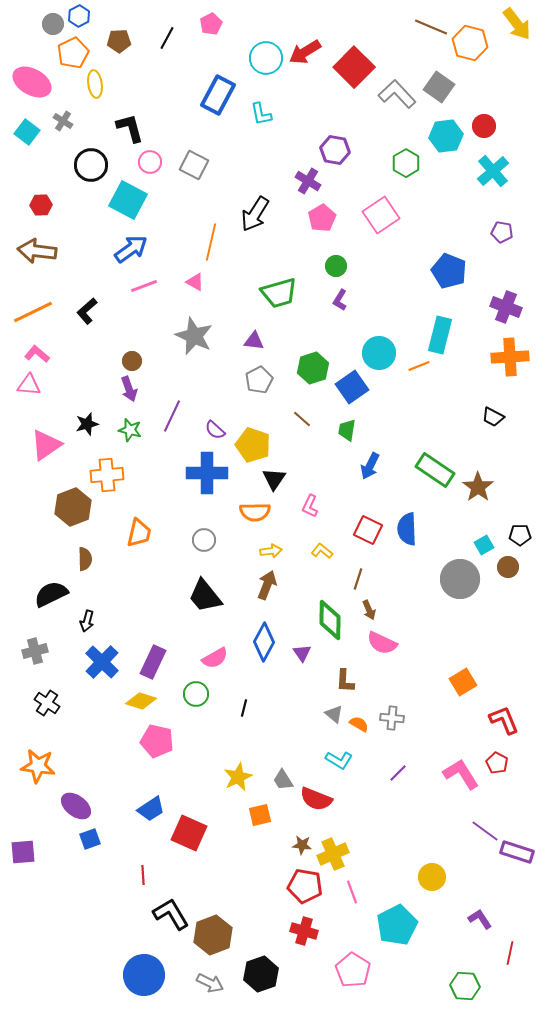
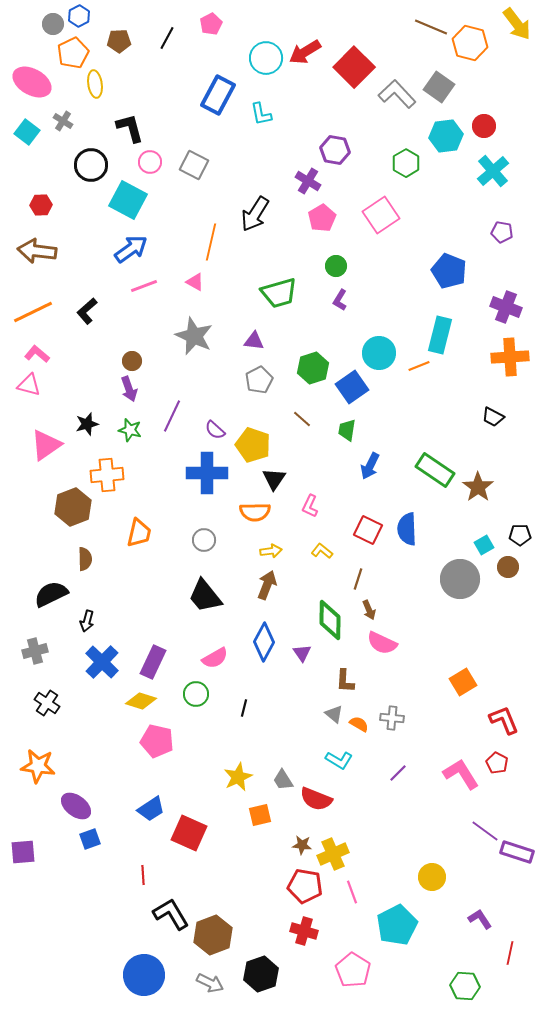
pink triangle at (29, 385): rotated 10 degrees clockwise
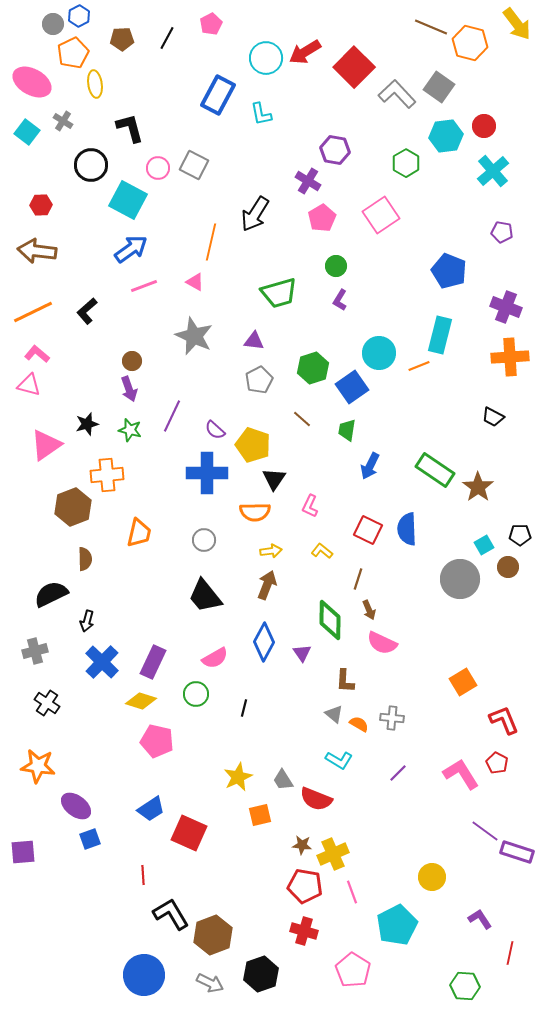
brown pentagon at (119, 41): moved 3 px right, 2 px up
pink circle at (150, 162): moved 8 px right, 6 px down
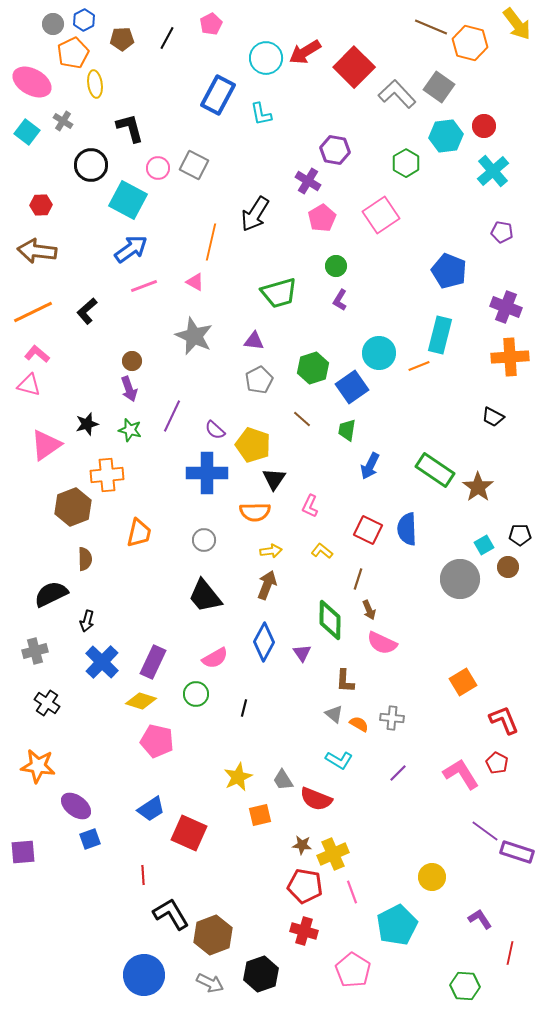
blue hexagon at (79, 16): moved 5 px right, 4 px down
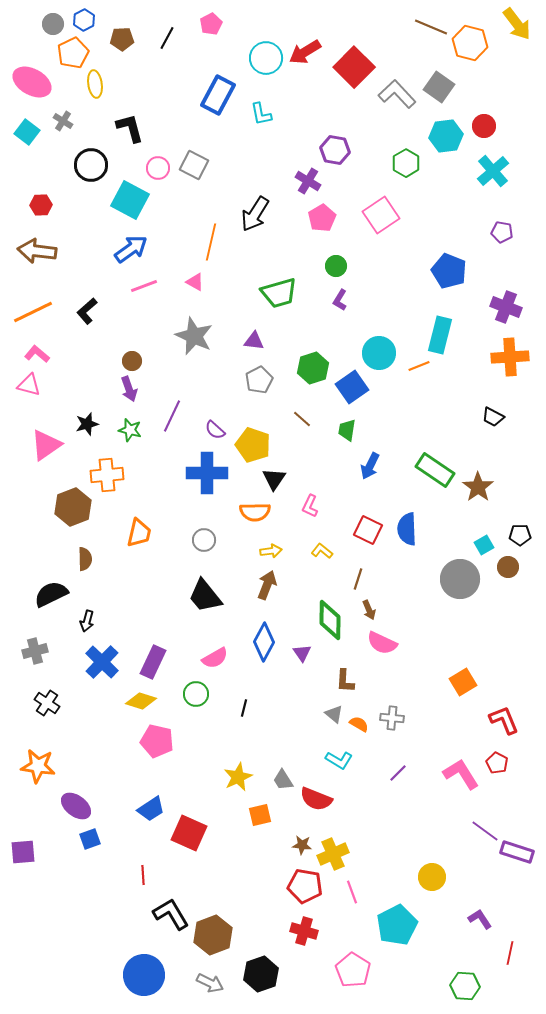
cyan square at (128, 200): moved 2 px right
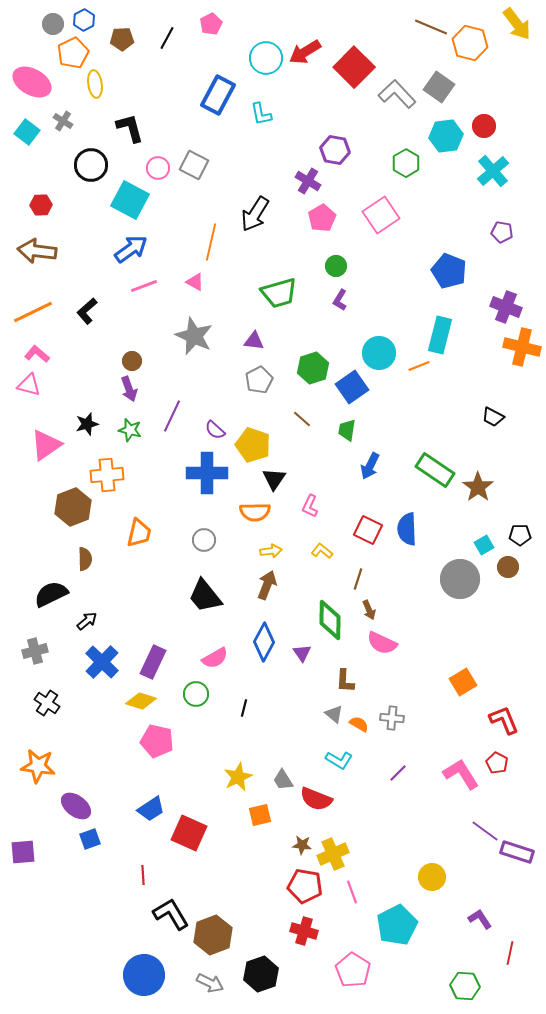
orange cross at (510, 357): moved 12 px right, 10 px up; rotated 18 degrees clockwise
black arrow at (87, 621): rotated 145 degrees counterclockwise
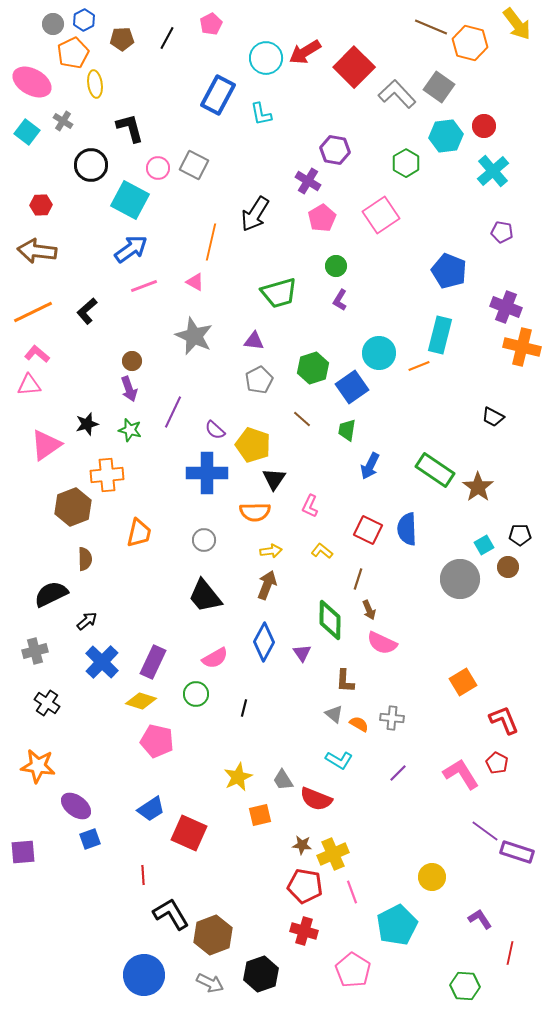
pink triangle at (29, 385): rotated 20 degrees counterclockwise
purple line at (172, 416): moved 1 px right, 4 px up
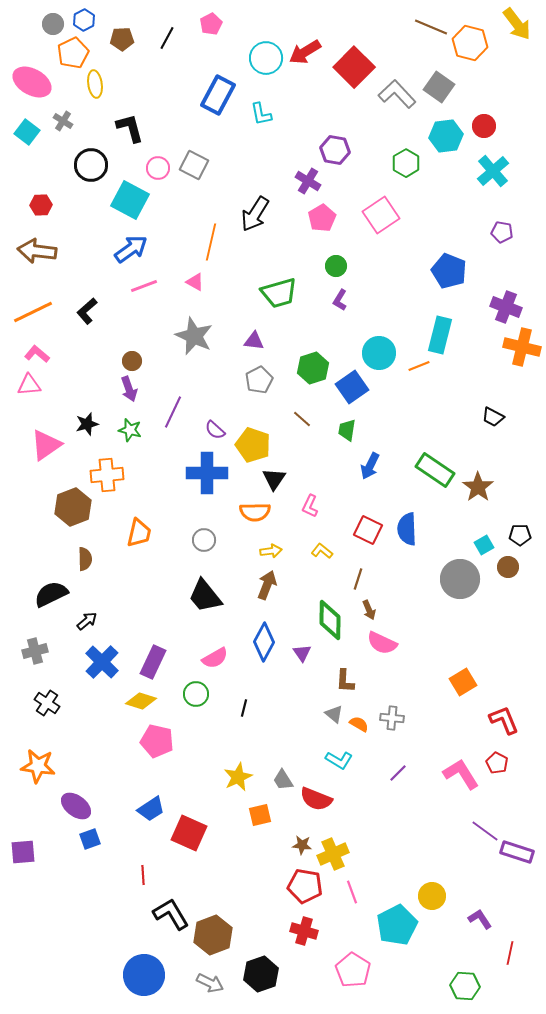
yellow circle at (432, 877): moved 19 px down
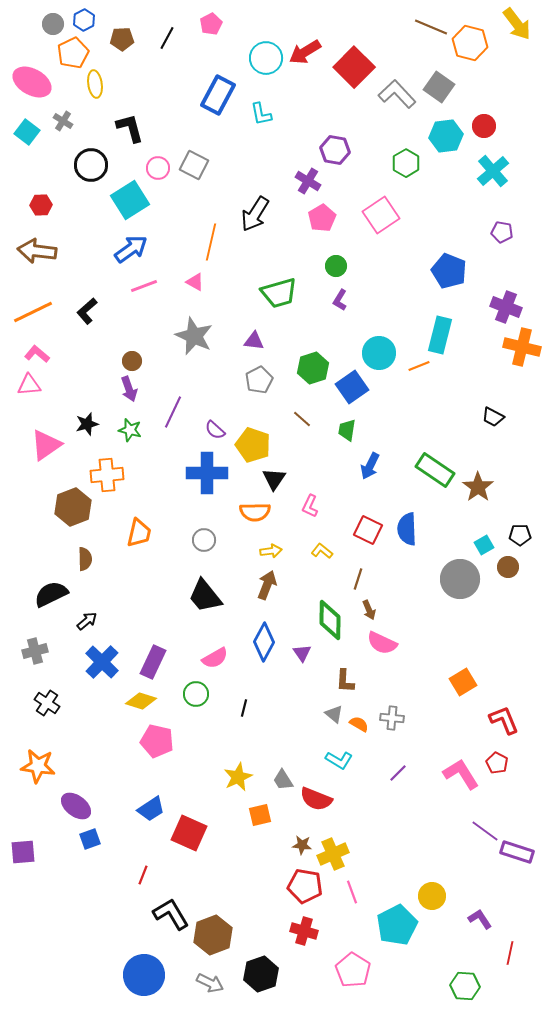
cyan square at (130, 200): rotated 30 degrees clockwise
red line at (143, 875): rotated 24 degrees clockwise
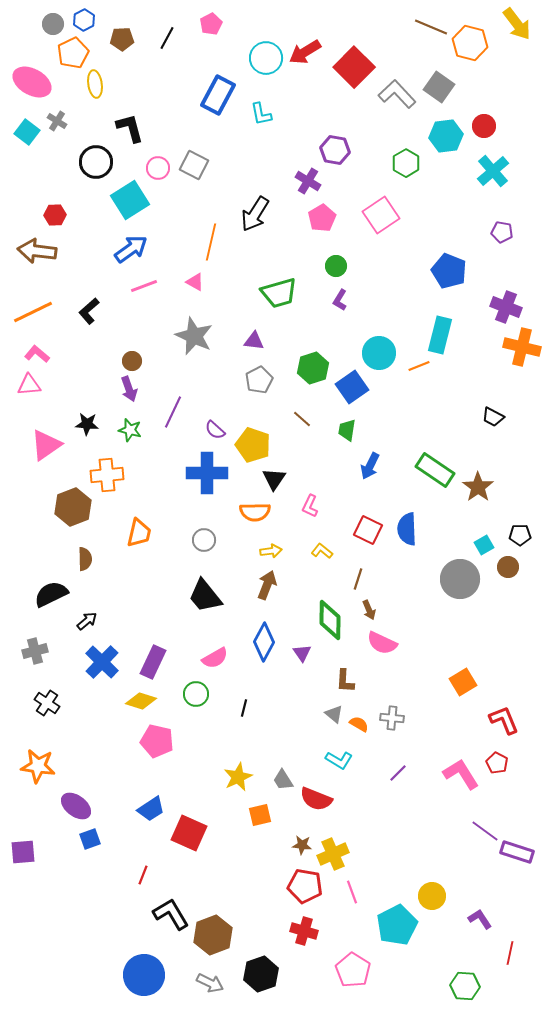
gray cross at (63, 121): moved 6 px left
black circle at (91, 165): moved 5 px right, 3 px up
red hexagon at (41, 205): moved 14 px right, 10 px down
black L-shape at (87, 311): moved 2 px right
black star at (87, 424): rotated 20 degrees clockwise
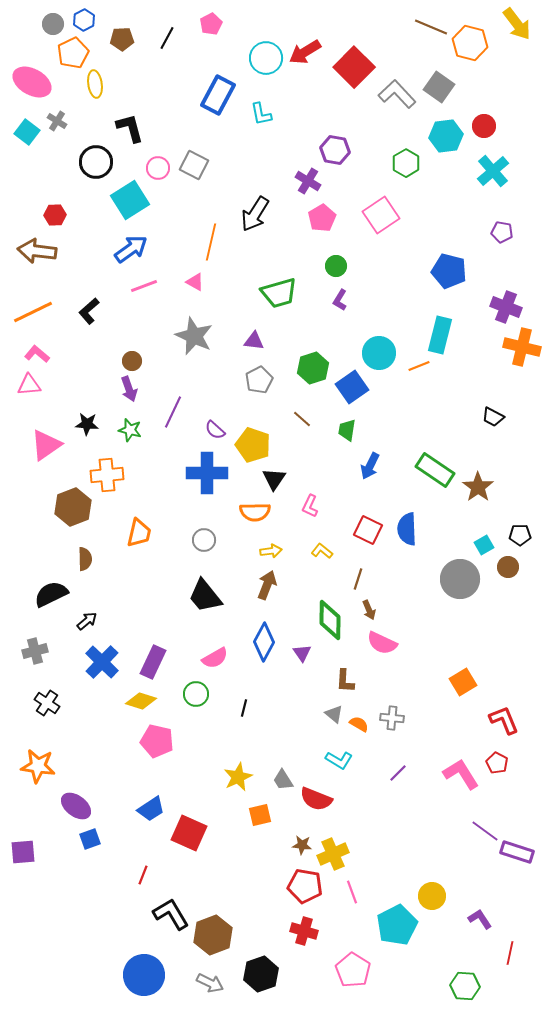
blue pentagon at (449, 271): rotated 8 degrees counterclockwise
